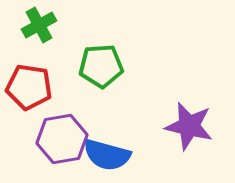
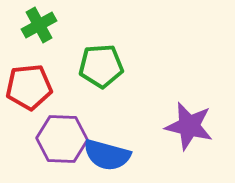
red pentagon: rotated 15 degrees counterclockwise
purple hexagon: rotated 12 degrees clockwise
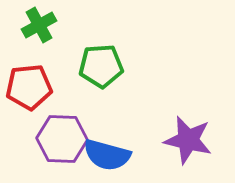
purple star: moved 1 px left, 14 px down
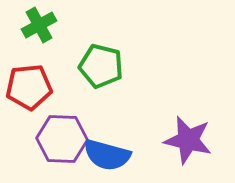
green pentagon: rotated 18 degrees clockwise
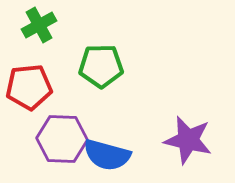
green pentagon: rotated 15 degrees counterclockwise
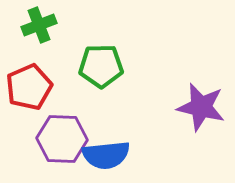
green cross: rotated 8 degrees clockwise
red pentagon: rotated 18 degrees counterclockwise
purple star: moved 13 px right, 33 px up
blue semicircle: moved 1 px left; rotated 21 degrees counterclockwise
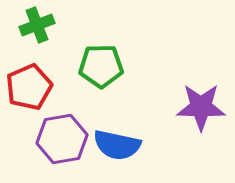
green cross: moved 2 px left
purple star: rotated 12 degrees counterclockwise
purple hexagon: rotated 12 degrees counterclockwise
blue semicircle: moved 11 px right, 10 px up; rotated 18 degrees clockwise
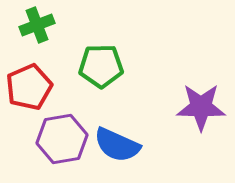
blue semicircle: rotated 12 degrees clockwise
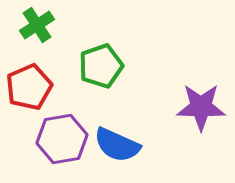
green cross: rotated 12 degrees counterclockwise
green pentagon: rotated 18 degrees counterclockwise
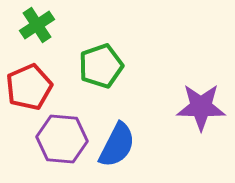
purple hexagon: rotated 15 degrees clockwise
blue semicircle: rotated 87 degrees counterclockwise
